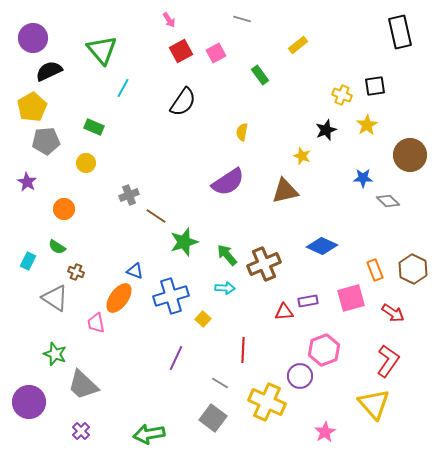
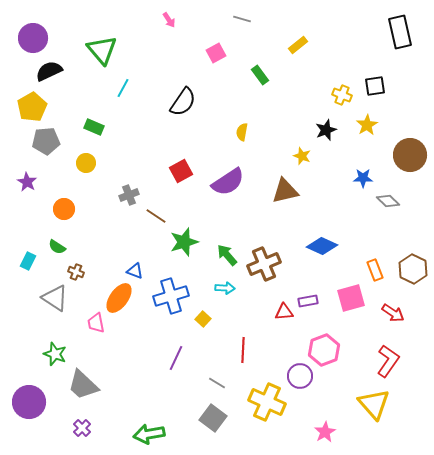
red square at (181, 51): moved 120 px down
gray line at (220, 383): moved 3 px left
purple cross at (81, 431): moved 1 px right, 3 px up
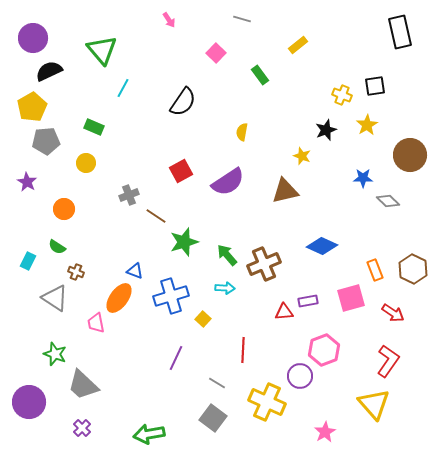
pink square at (216, 53): rotated 18 degrees counterclockwise
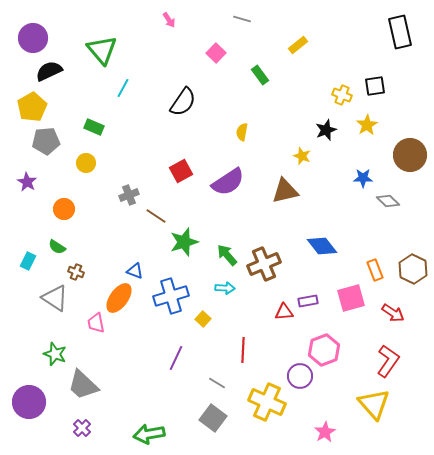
blue diamond at (322, 246): rotated 28 degrees clockwise
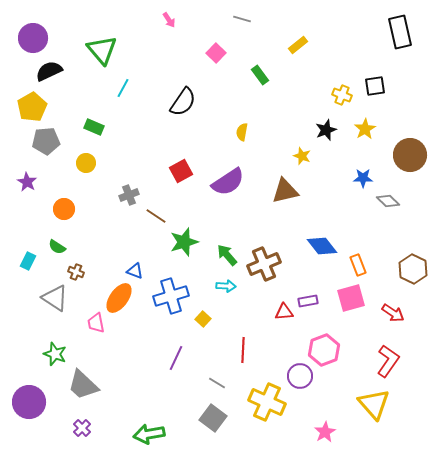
yellow star at (367, 125): moved 2 px left, 4 px down
orange rectangle at (375, 270): moved 17 px left, 5 px up
cyan arrow at (225, 288): moved 1 px right, 2 px up
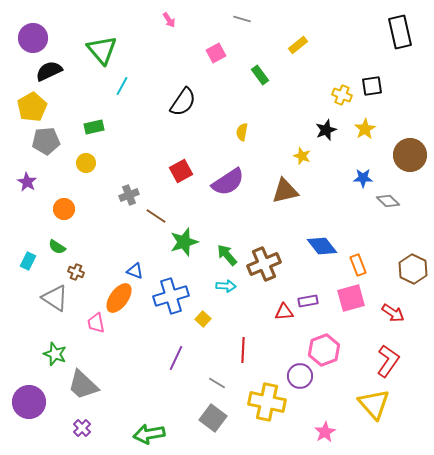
pink square at (216, 53): rotated 18 degrees clockwise
black square at (375, 86): moved 3 px left
cyan line at (123, 88): moved 1 px left, 2 px up
green rectangle at (94, 127): rotated 36 degrees counterclockwise
yellow cross at (267, 402): rotated 12 degrees counterclockwise
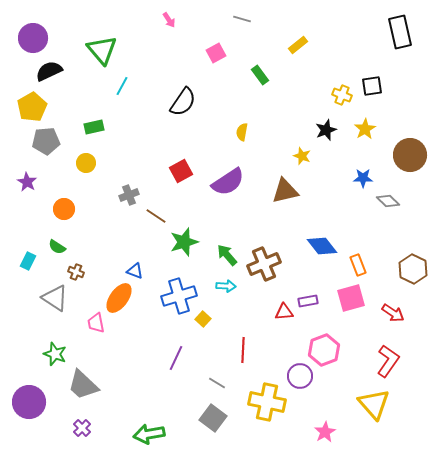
blue cross at (171, 296): moved 8 px right
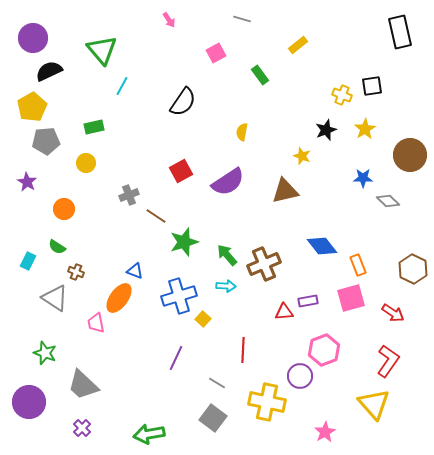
green star at (55, 354): moved 10 px left, 1 px up
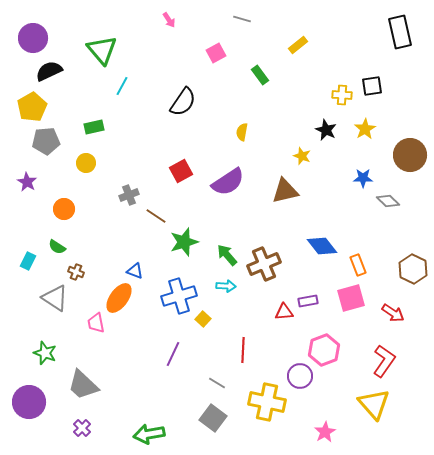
yellow cross at (342, 95): rotated 18 degrees counterclockwise
black star at (326, 130): rotated 25 degrees counterclockwise
purple line at (176, 358): moved 3 px left, 4 px up
red L-shape at (388, 361): moved 4 px left
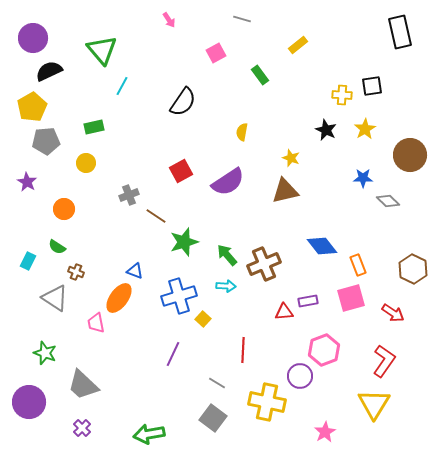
yellow star at (302, 156): moved 11 px left, 2 px down
yellow triangle at (374, 404): rotated 12 degrees clockwise
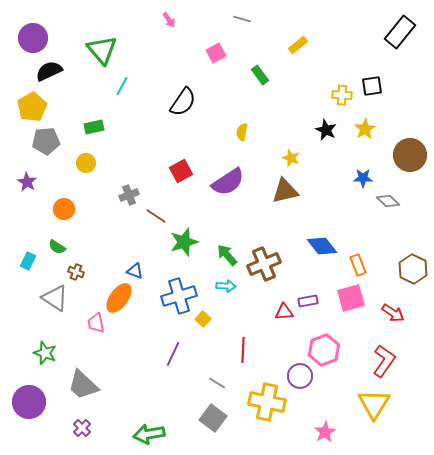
black rectangle at (400, 32): rotated 52 degrees clockwise
